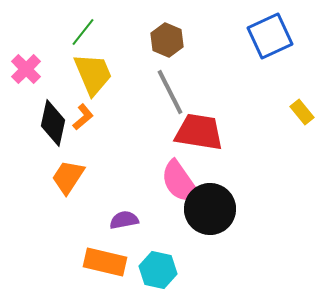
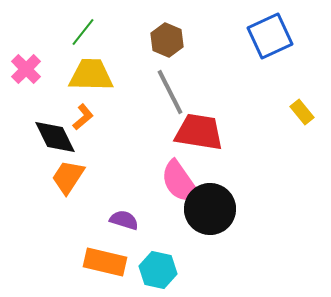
yellow trapezoid: moved 2 px left, 1 px down; rotated 66 degrees counterclockwise
black diamond: moved 2 px right, 14 px down; rotated 39 degrees counterclockwise
purple semicircle: rotated 28 degrees clockwise
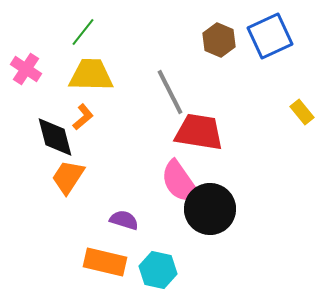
brown hexagon: moved 52 px right
pink cross: rotated 12 degrees counterclockwise
black diamond: rotated 12 degrees clockwise
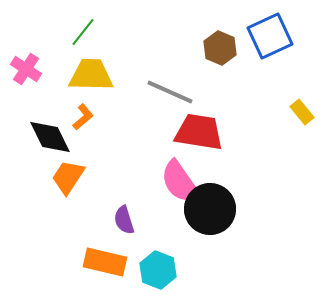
brown hexagon: moved 1 px right, 8 px down
gray line: rotated 39 degrees counterclockwise
black diamond: moved 5 px left; rotated 12 degrees counterclockwise
purple semicircle: rotated 124 degrees counterclockwise
cyan hexagon: rotated 9 degrees clockwise
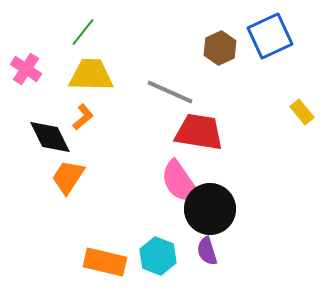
brown hexagon: rotated 12 degrees clockwise
purple semicircle: moved 83 px right, 31 px down
cyan hexagon: moved 14 px up
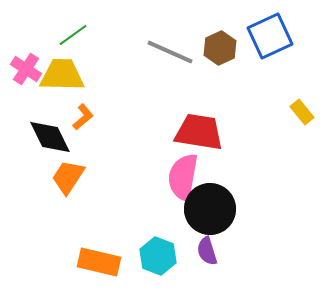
green line: moved 10 px left, 3 px down; rotated 16 degrees clockwise
yellow trapezoid: moved 29 px left
gray line: moved 40 px up
pink semicircle: moved 3 px right, 5 px up; rotated 45 degrees clockwise
orange rectangle: moved 6 px left
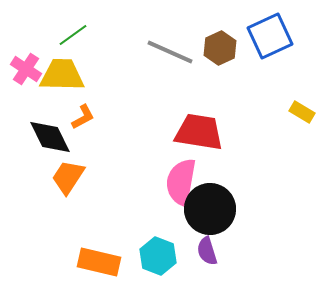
yellow rectangle: rotated 20 degrees counterclockwise
orange L-shape: rotated 12 degrees clockwise
pink semicircle: moved 2 px left, 5 px down
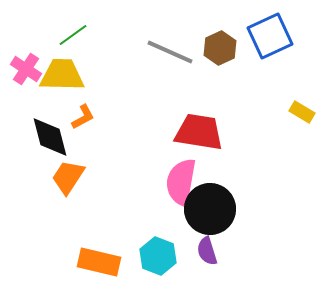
black diamond: rotated 12 degrees clockwise
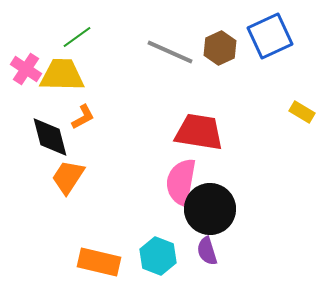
green line: moved 4 px right, 2 px down
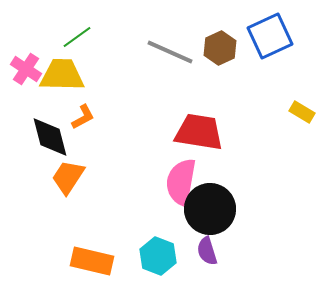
orange rectangle: moved 7 px left, 1 px up
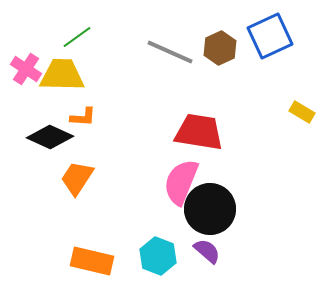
orange L-shape: rotated 32 degrees clockwise
black diamond: rotated 51 degrees counterclockwise
orange trapezoid: moved 9 px right, 1 px down
pink semicircle: rotated 12 degrees clockwise
purple semicircle: rotated 148 degrees clockwise
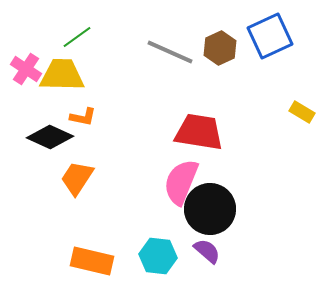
orange L-shape: rotated 8 degrees clockwise
cyan hexagon: rotated 15 degrees counterclockwise
